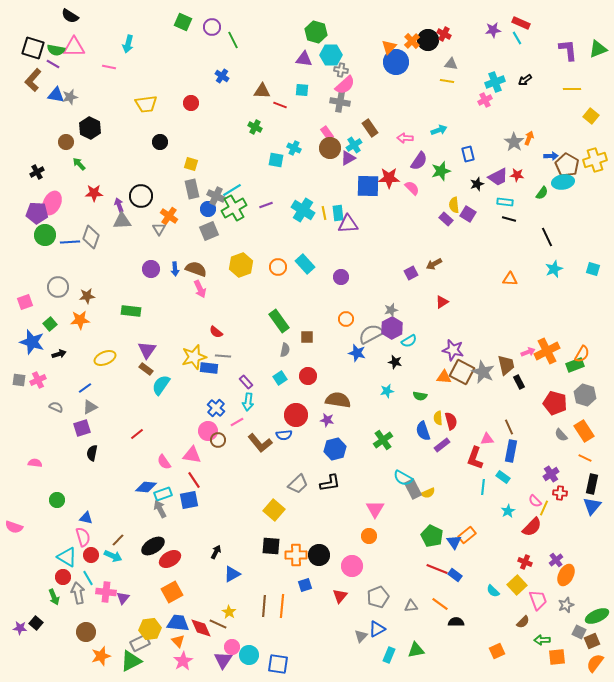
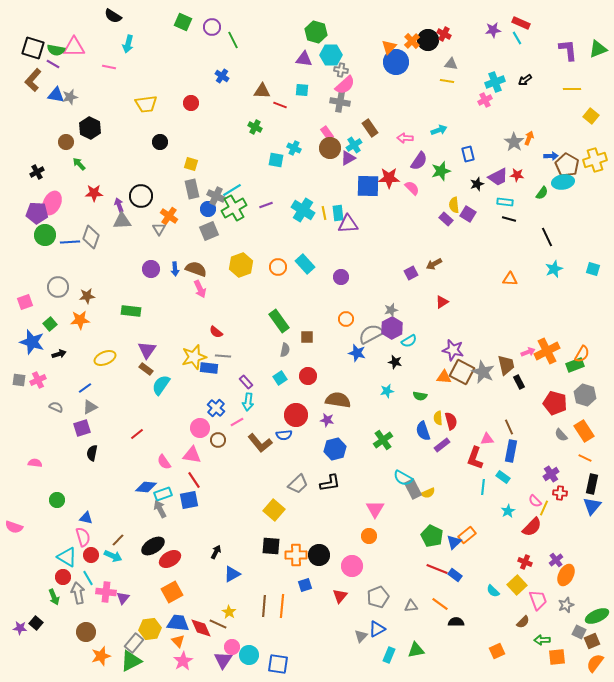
black semicircle at (70, 16): moved 43 px right
pink circle at (208, 431): moved 8 px left, 3 px up
blue triangle at (454, 542): rotated 21 degrees clockwise
gray rectangle at (140, 643): moved 6 px left; rotated 24 degrees counterclockwise
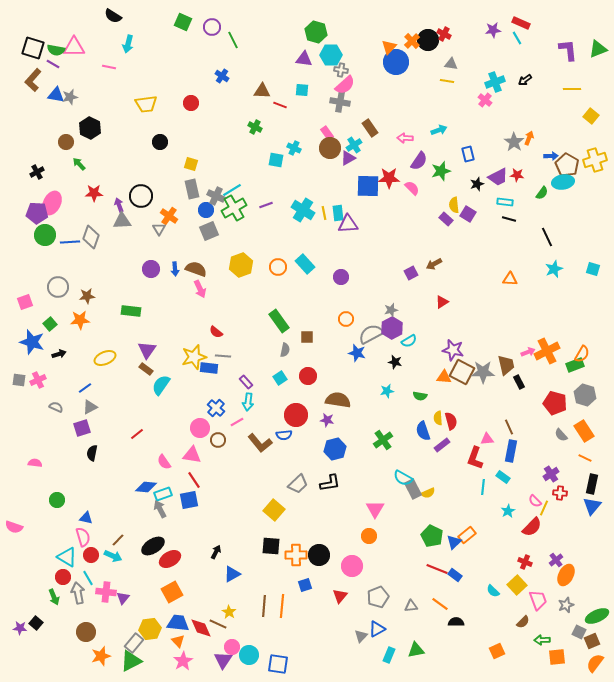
pink cross at (485, 100): rotated 24 degrees counterclockwise
blue circle at (208, 209): moved 2 px left, 1 px down
gray star at (483, 372): rotated 25 degrees counterclockwise
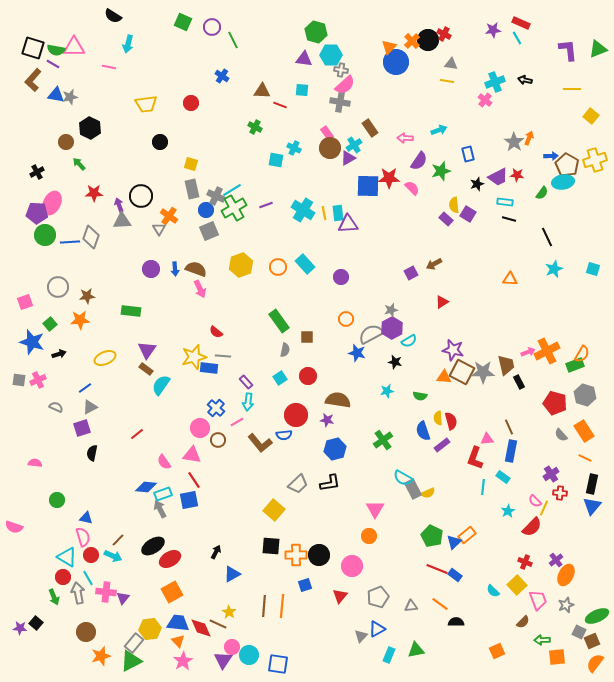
black arrow at (525, 80): rotated 48 degrees clockwise
